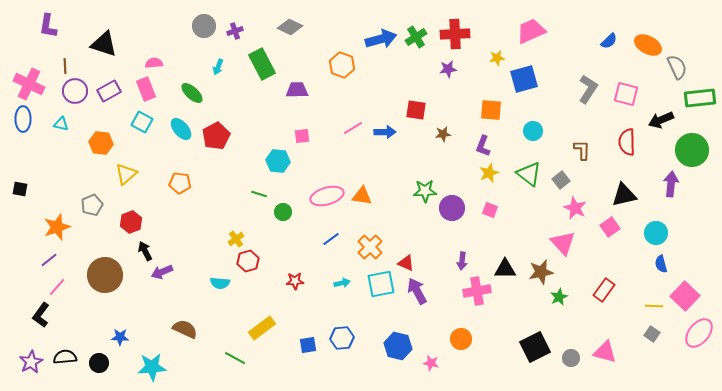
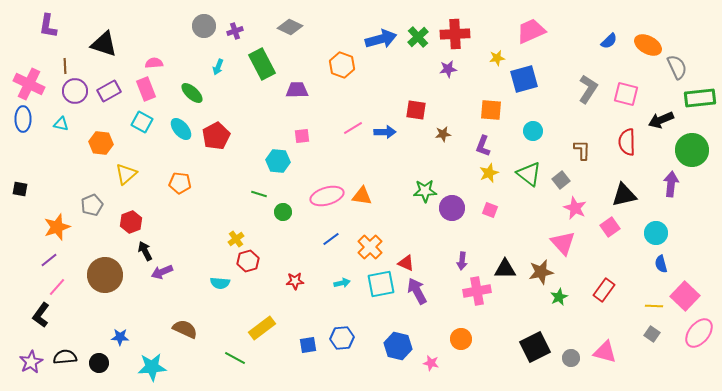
green cross at (416, 37): moved 2 px right; rotated 10 degrees counterclockwise
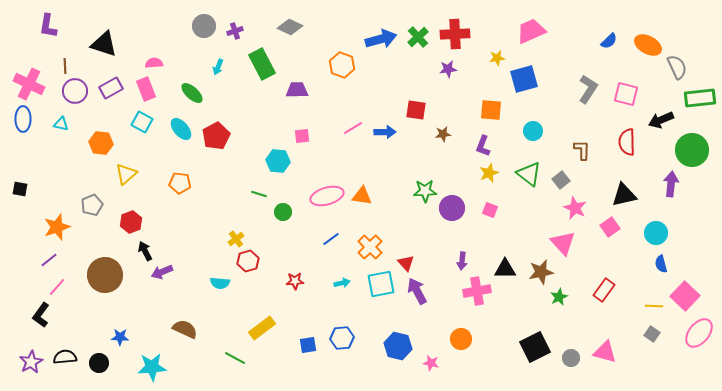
purple rectangle at (109, 91): moved 2 px right, 3 px up
red triangle at (406, 263): rotated 24 degrees clockwise
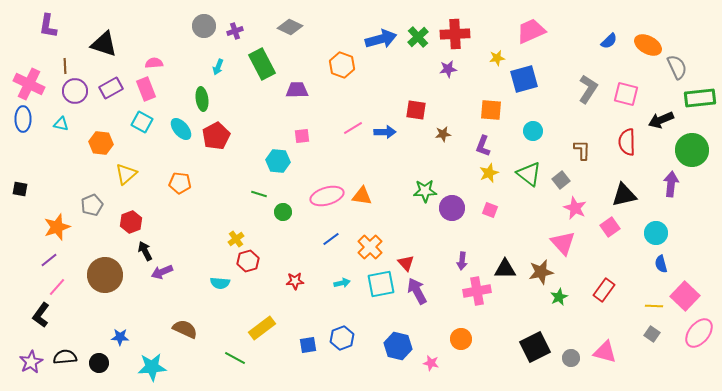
green ellipse at (192, 93): moved 10 px right, 6 px down; rotated 40 degrees clockwise
blue hexagon at (342, 338): rotated 15 degrees counterclockwise
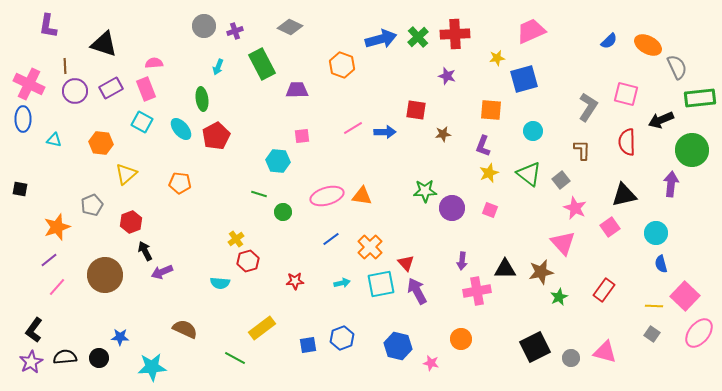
purple star at (448, 69): moved 1 px left, 7 px down; rotated 24 degrees clockwise
gray L-shape at (588, 89): moved 18 px down
cyan triangle at (61, 124): moved 7 px left, 16 px down
black L-shape at (41, 315): moved 7 px left, 15 px down
black circle at (99, 363): moved 5 px up
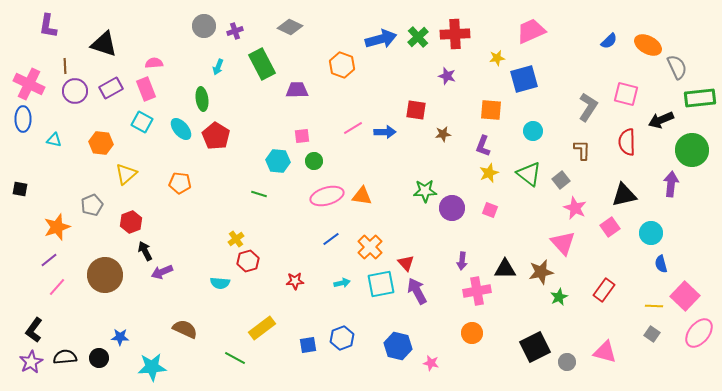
red pentagon at (216, 136): rotated 12 degrees counterclockwise
green circle at (283, 212): moved 31 px right, 51 px up
cyan circle at (656, 233): moved 5 px left
orange circle at (461, 339): moved 11 px right, 6 px up
gray circle at (571, 358): moved 4 px left, 4 px down
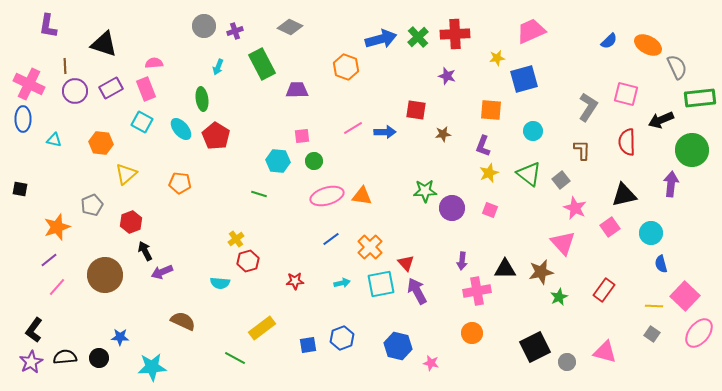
orange hexagon at (342, 65): moved 4 px right, 2 px down
brown semicircle at (185, 329): moved 2 px left, 8 px up
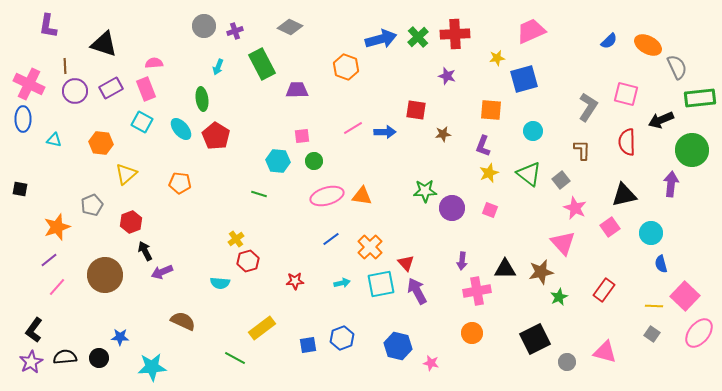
black square at (535, 347): moved 8 px up
